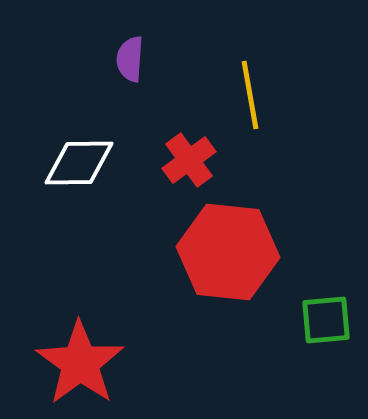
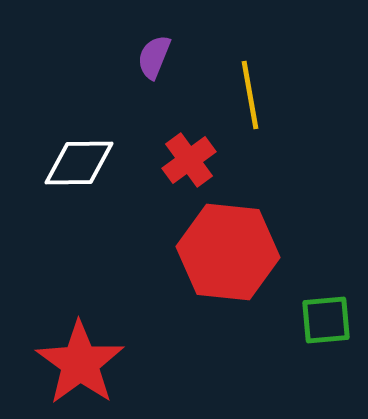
purple semicircle: moved 24 px right, 2 px up; rotated 18 degrees clockwise
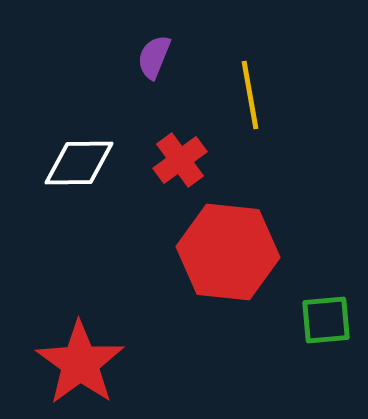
red cross: moved 9 px left
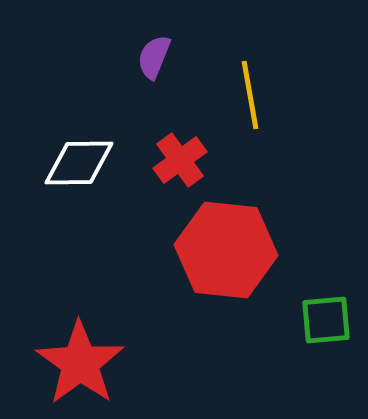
red hexagon: moved 2 px left, 2 px up
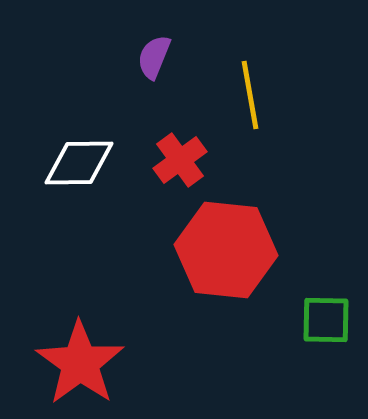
green square: rotated 6 degrees clockwise
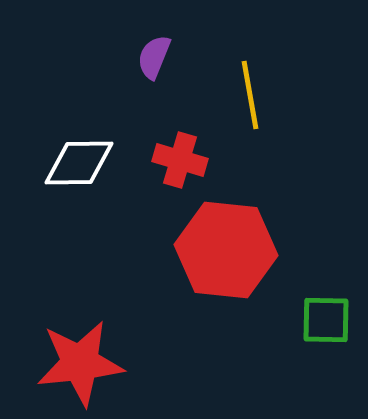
red cross: rotated 38 degrees counterclockwise
red star: rotated 30 degrees clockwise
